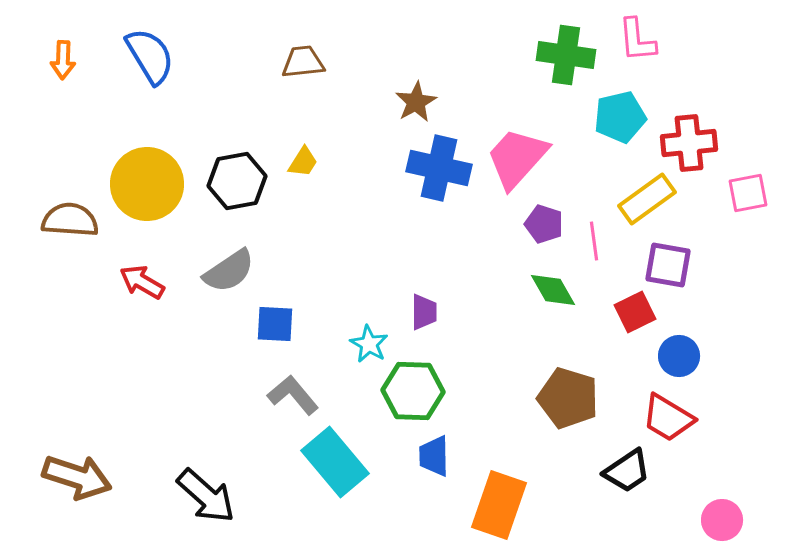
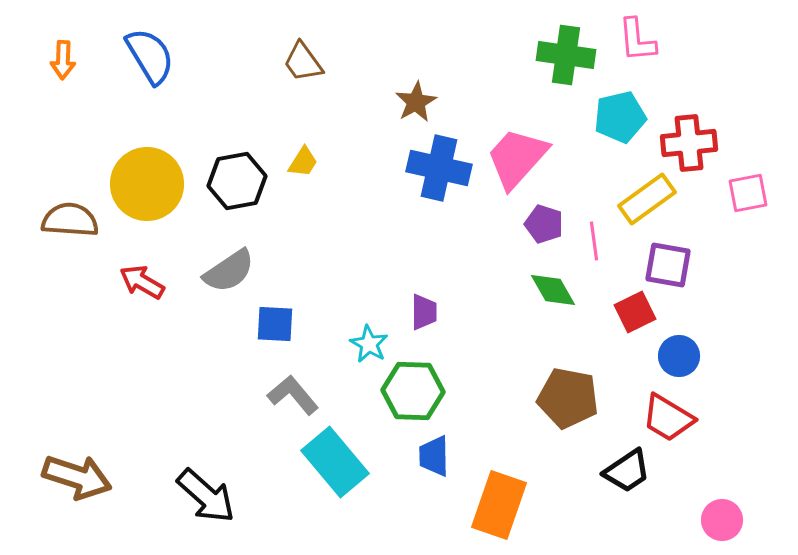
brown trapezoid: rotated 120 degrees counterclockwise
brown pentagon: rotated 6 degrees counterclockwise
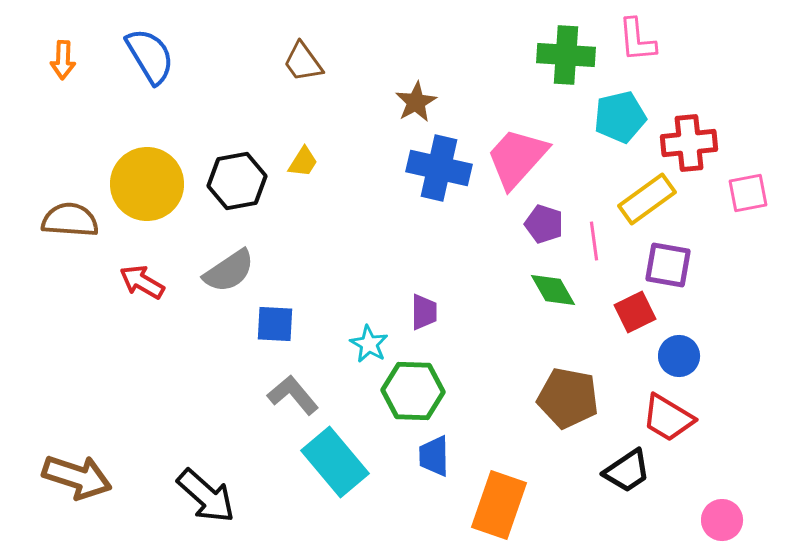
green cross: rotated 4 degrees counterclockwise
